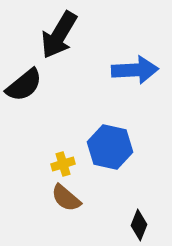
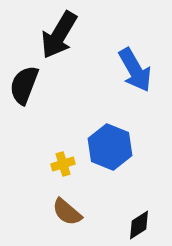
blue arrow: rotated 63 degrees clockwise
black semicircle: rotated 150 degrees clockwise
blue hexagon: rotated 9 degrees clockwise
brown semicircle: moved 1 px right, 14 px down
black diamond: rotated 36 degrees clockwise
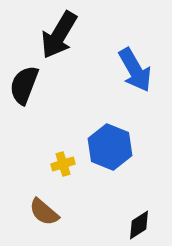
brown semicircle: moved 23 px left
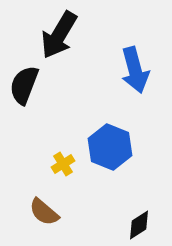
blue arrow: rotated 15 degrees clockwise
yellow cross: rotated 15 degrees counterclockwise
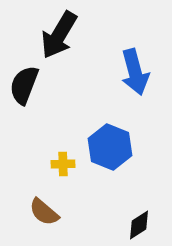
blue arrow: moved 2 px down
yellow cross: rotated 30 degrees clockwise
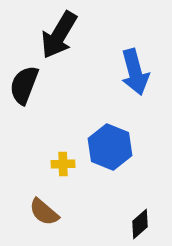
black diamond: moved 1 px right, 1 px up; rotated 8 degrees counterclockwise
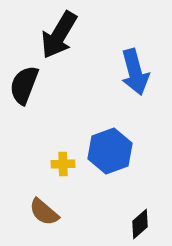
blue hexagon: moved 4 px down; rotated 18 degrees clockwise
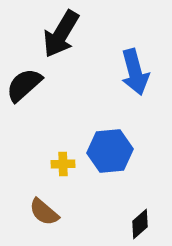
black arrow: moved 2 px right, 1 px up
black semicircle: rotated 27 degrees clockwise
blue hexagon: rotated 15 degrees clockwise
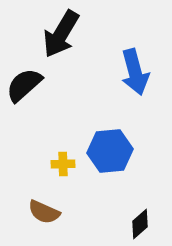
brown semicircle: rotated 16 degrees counterclockwise
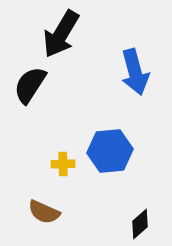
black semicircle: moved 6 px right; rotated 15 degrees counterclockwise
